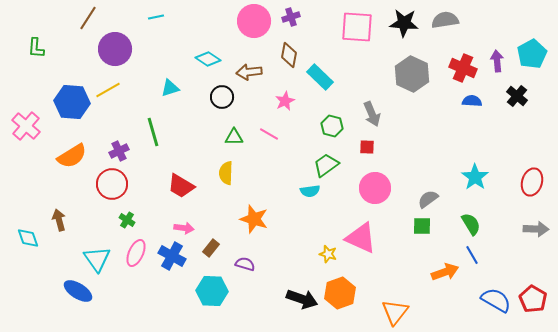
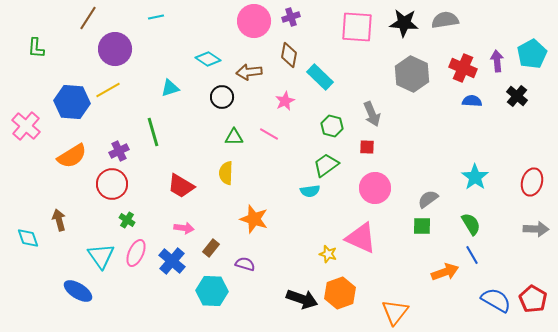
blue cross at (172, 256): moved 5 px down; rotated 12 degrees clockwise
cyan triangle at (97, 259): moved 4 px right, 3 px up
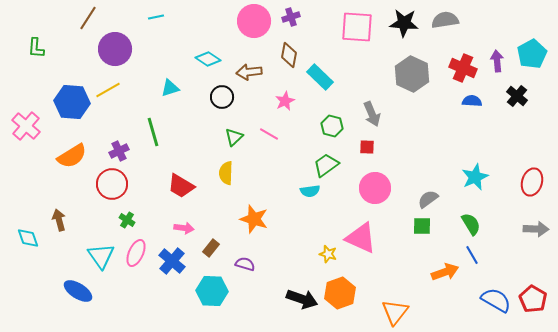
green triangle at (234, 137): rotated 42 degrees counterclockwise
cyan star at (475, 177): rotated 12 degrees clockwise
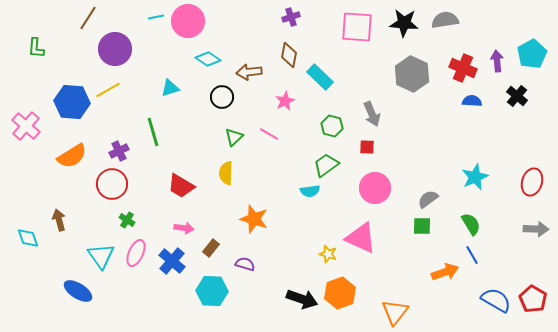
pink circle at (254, 21): moved 66 px left
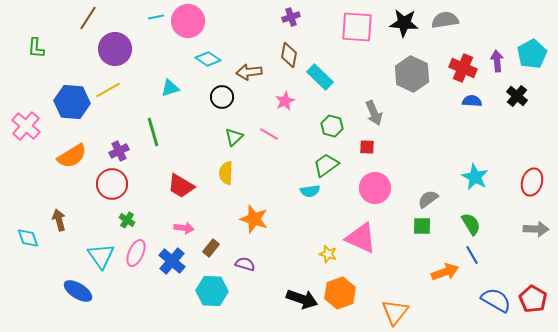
gray arrow at (372, 114): moved 2 px right, 1 px up
cyan star at (475, 177): rotated 20 degrees counterclockwise
